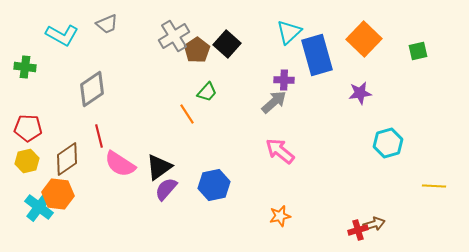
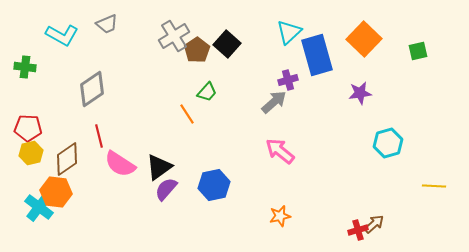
purple cross: moved 4 px right; rotated 18 degrees counterclockwise
yellow hexagon: moved 4 px right, 8 px up
orange hexagon: moved 2 px left, 2 px up
brown arrow: rotated 25 degrees counterclockwise
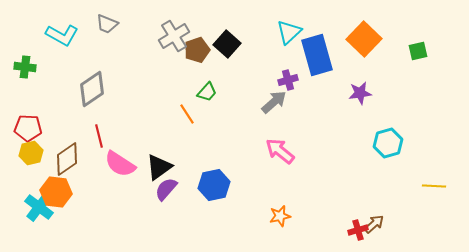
gray trapezoid: rotated 45 degrees clockwise
brown pentagon: rotated 15 degrees clockwise
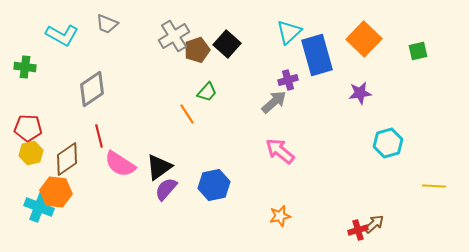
cyan cross: rotated 16 degrees counterclockwise
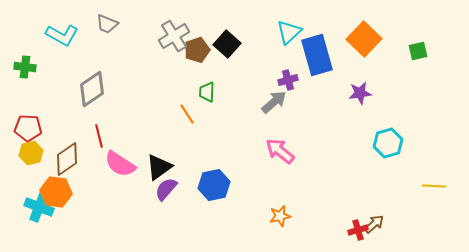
green trapezoid: rotated 140 degrees clockwise
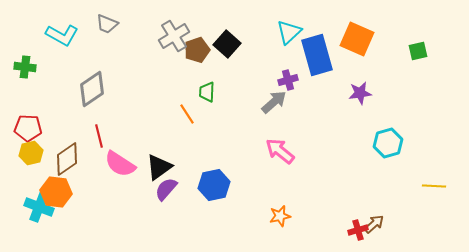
orange square: moved 7 px left; rotated 20 degrees counterclockwise
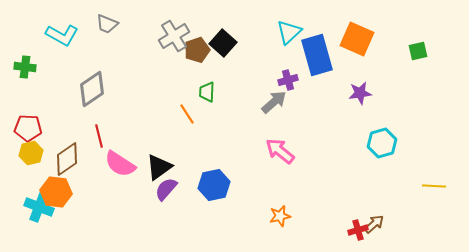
black square: moved 4 px left, 1 px up
cyan hexagon: moved 6 px left
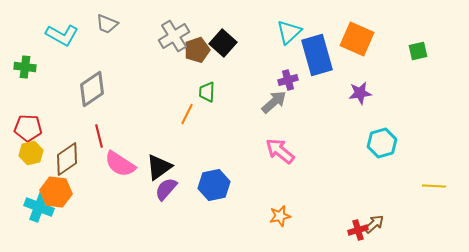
orange line: rotated 60 degrees clockwise
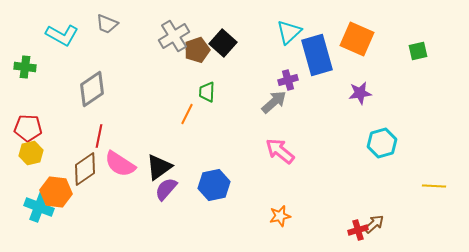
red line: rotated 25 degrees clockwise
brown diamond: moved 18 px right, 10 px down
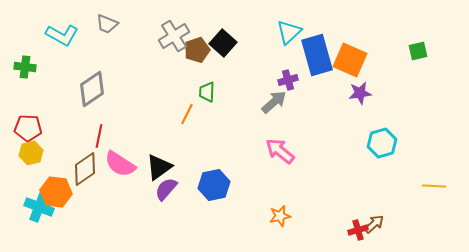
orange square: moved 7 px left, 21 px down
